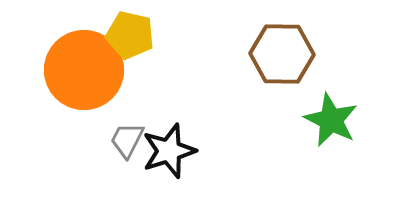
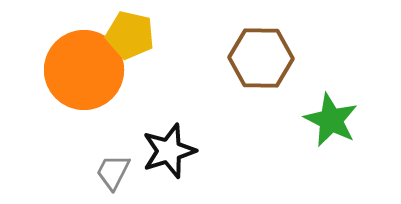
brown hexagon: moved 21 px left, 4 px down
gray trapezoid: moved 14 px left, 32 px down
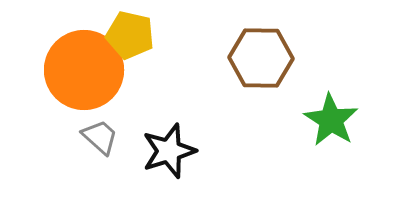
green star: rotated 6 degrees clockwise
gray trapezoid: moved 13 px left, 35 px up; rotated 105 degrees clockwise
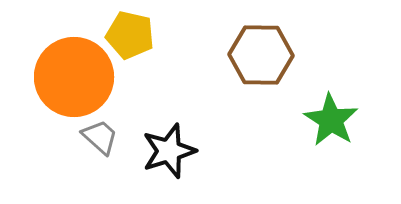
brown hexagon: moved 3 px up
orange circle: moved 10 px left, 7 px down
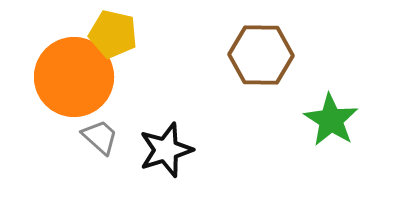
yellow pentagon: moved 17 px left, 1 px up
black star: moved 3 px left, 1 px up
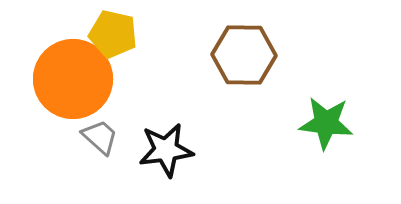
brown hexagon: moved 17 px left
orange circle: moved 1 px left, 2 px down
green star: moved 5 px left, 3 px down; rotated 26 degrees counterclockwise
black star: rotated 10 degrees clockwise
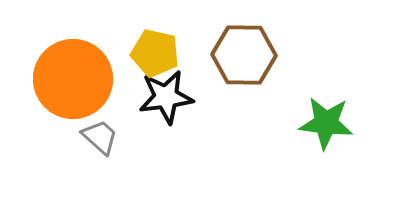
yellow pentagon: moved 42 px right, 19 px down
black star: moved 53 px up
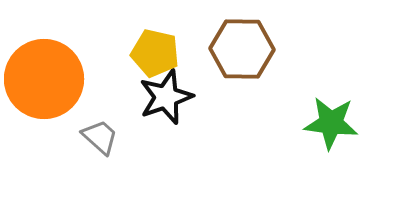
brown hexagon: moved 2 px left, 6 px up
orange circle: moved 29 px left
black star: rotated 12 degrees counterclockwise
green star: moved 5 px right
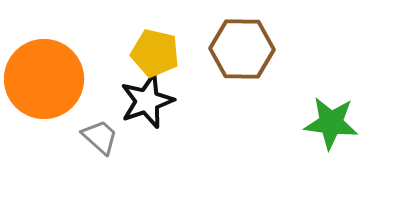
black star: moved 19 px left, 4 px down
